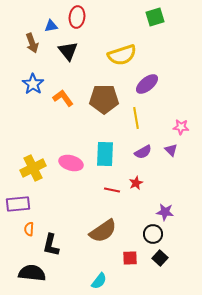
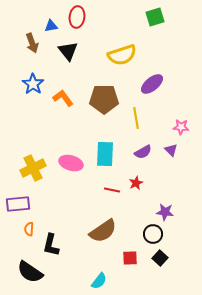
purple ellipse: moved 5 px right
black semicircle: moved 2 px left, 1 px up; rotated 152 degrees counterclockwise
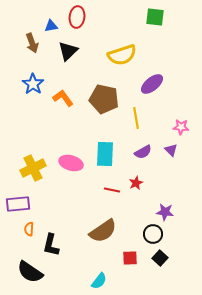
green square: rotated 24 degrees clockwise
black triangle: rotated 25 degrees clockwise
brown pentagon: rotated 12 degrees clockwise
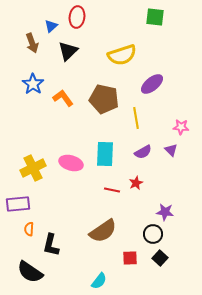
blue triangle: rotated 32 degrees counterclockwise
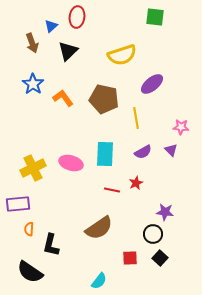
brown semicircle: moved 4 px left, 3 px up
